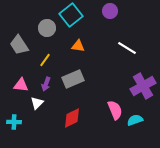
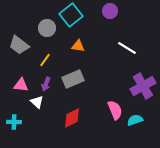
gray trapezoid: rotated 20 degrees counterclockwise
white triangle: moved 1 px up; rotated 32 degrees counterclockwise
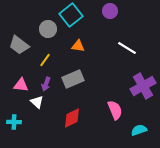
gray circle: moved 1 px right, 1 px down
cyan semicircle: moved 4 px right, 10 px down
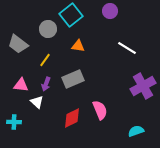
gray trapezoid: moved 1 px left, 1 px up
pink semicircle: moved 15 px left
cyan semicircle: moved 3 px left, 1 px down
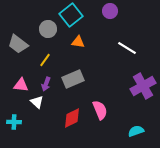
orange triangle: moved 4 px up
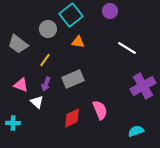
pink triangle: rotated 14 degrees clockwise
cyan cross: moved 1 px left, 1 px down
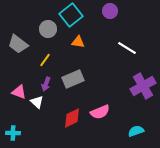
pink triangle: moved 2 px left, 7 px down
pink semicircle: moved 2 px down; rotated 90 degrees clockwise
cyan cross: moved 10 px down
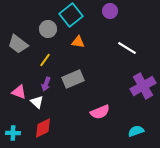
red diamond: moved 29 px left, 10 px down
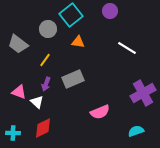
purple cross: moved 7 px down
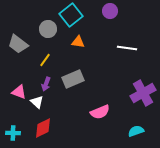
white line: rotated 24 degrees counterclockwise
